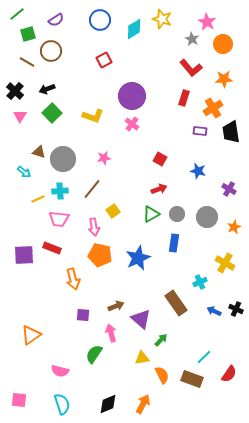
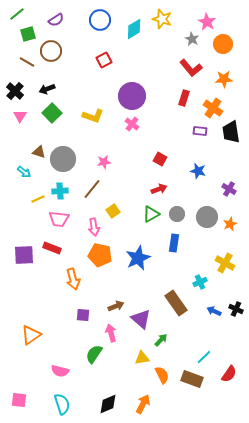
orange cross at (213, 108): rotated 24 degrees counterclockwise
pink star at (104, 158): moved 4 px down
orange star at (234, 227): moved 4 px left, 3 px up
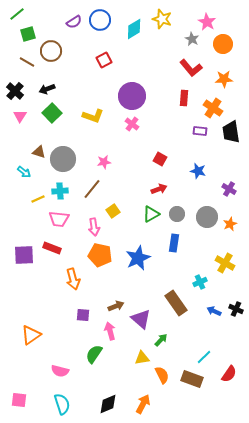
purple semicircle at (56, 20): moved 18 px right, 2 px down
red rectangle at (184, 98): rotated 14 degrees counterclockwise
pink arrow at (111, 333): moved 1 px left, 2 px up
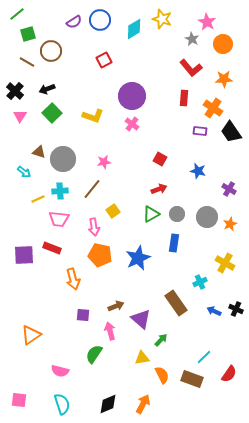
black trapezoid at (231, 132): rotated 25 degrees counterclockwise
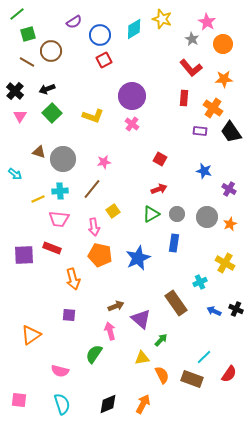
blue circle at (100, 20): moved 15 px down
blue star at (198, 171): moved 6 px right
cyan arrow at (24, 172): moved 9 px left, 2 px down
purple square at (83, 315): moved 14 px left
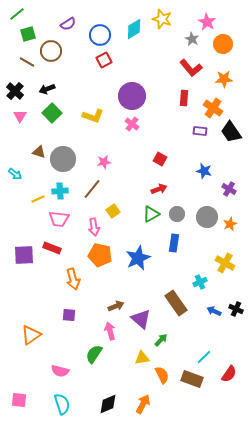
purple semicircle at (74, 22): moved 6 px left, 2 px down
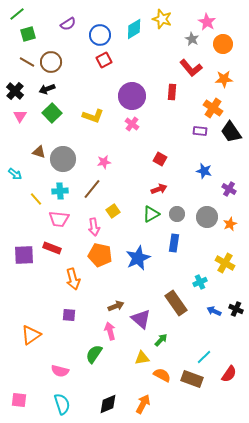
brown circle at (51, 51): moved 11 px down
red rectangle at (184, 98): moved 12 px left, 6 px up
yellow line at (38, 199): moved 2 px left; rotated 72 degrees clockwise
orange semicircle at (162, 375): rotated 36 degrees counterclockwise
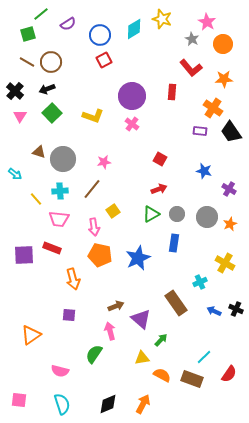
green line at (17, 14): moved 24 px right
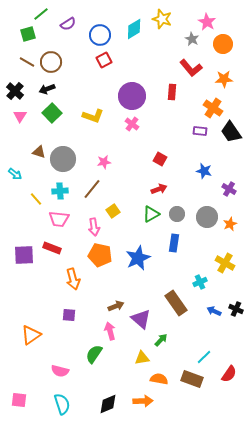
orange semicircle at (162, 375): moved 3 px left, 4 px down; rotated 18 degrees counterclockwise
orange arrow at (143, 404): moved 3 px up; rotated 60 degrees clockwise
